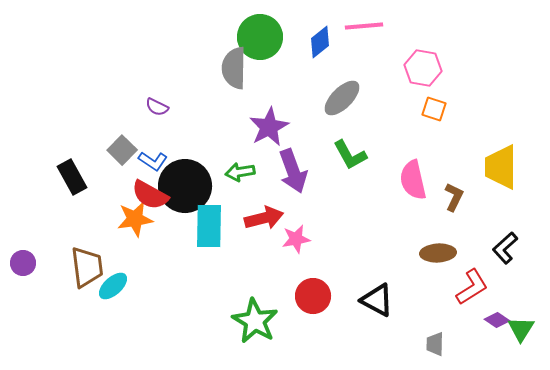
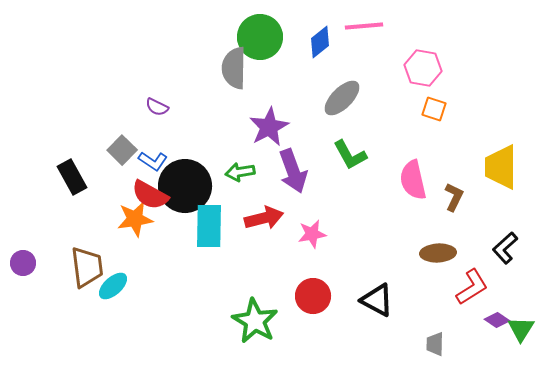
pink star: moved 16 px right, 5 px up
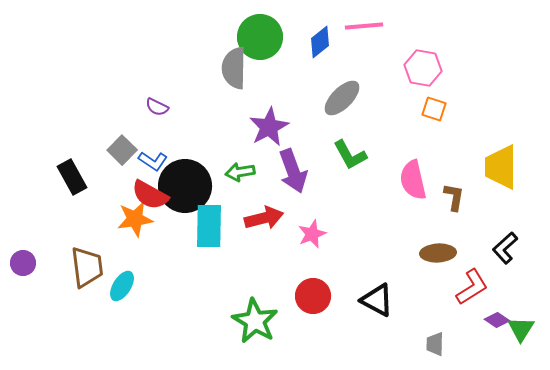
brown L-shape: rotated 16 degrees counterclockwise
pink star: rotated 12 degrees counterclockwise
cyan ellipse: moved 9 px right; rotated 16 degrees counterclockwise
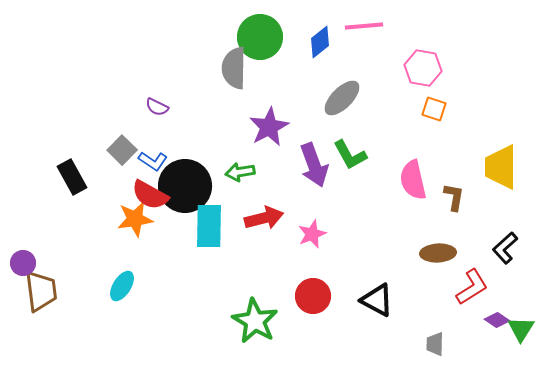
purple arrow: moved 21 px right, 6 px up
brown trapezoid: moved 46 px left, 24 px down
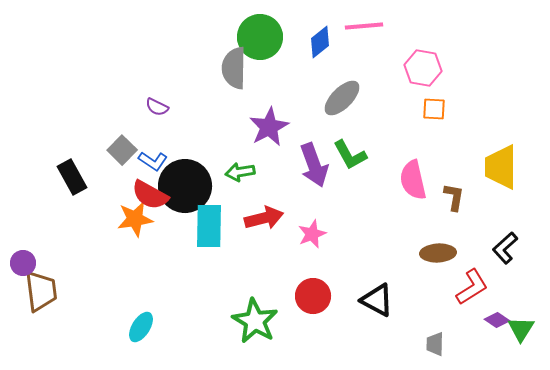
orange square: rotated 15 degrees counterclockwise
cyan ellipse: moved 19 px right, 41 px down
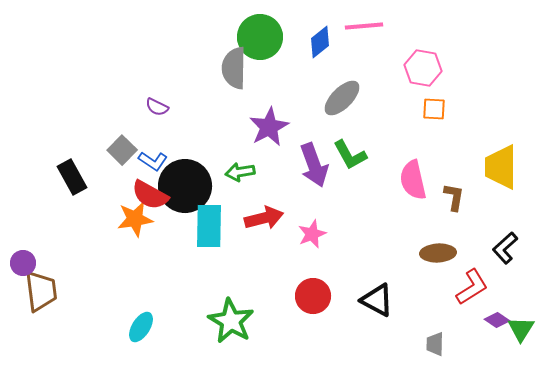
green star: moved 24 px left
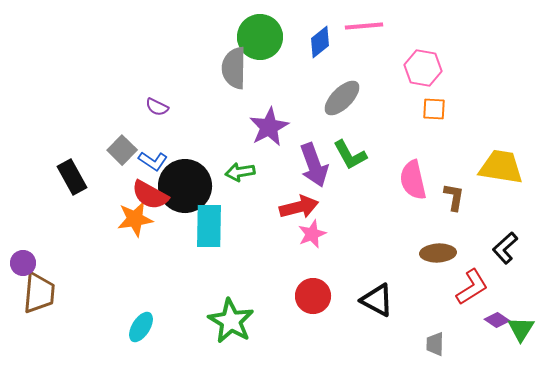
yellow trapezoid: rotated 99 degrees clockwise
red arrow: moved 35 px right, 11 px up
brown trapezoid: moved 2 px left, 2 px down; rotated 12 degrees clockwise
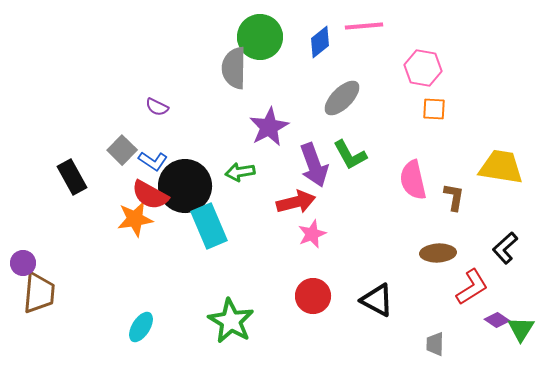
red arrow: moved 3 px left, 5 px up
cyan rectangle: rotated 24 degrees counterclockwise
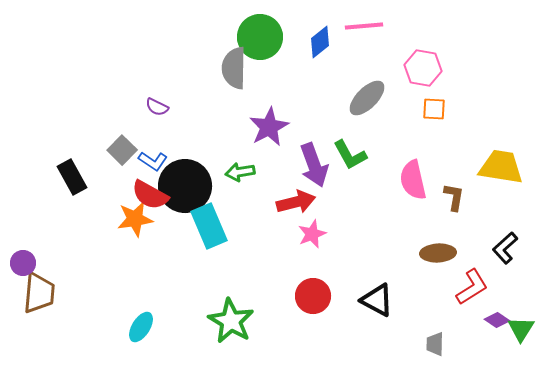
gray ellipse: moved 25 px right
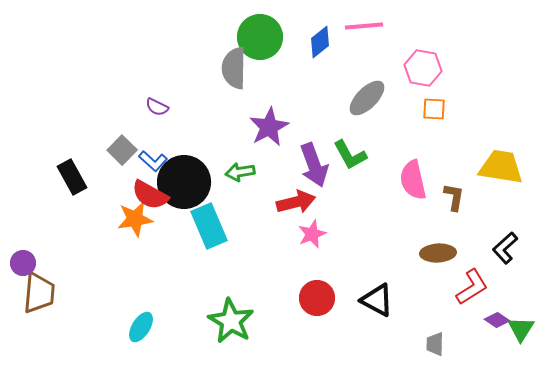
blue L-shape: rotated 8 degrees clockwise
black circle: moved 1 px left, 4 px up
red circle: moved 4 px right, 2 px down
